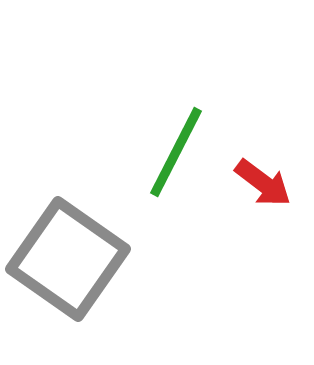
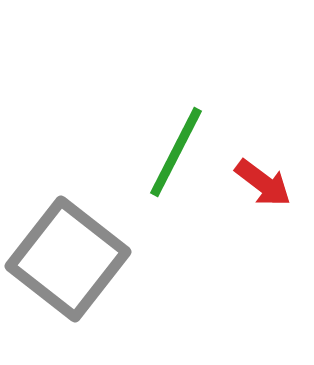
gray square: rotated 3 degrees clockwise
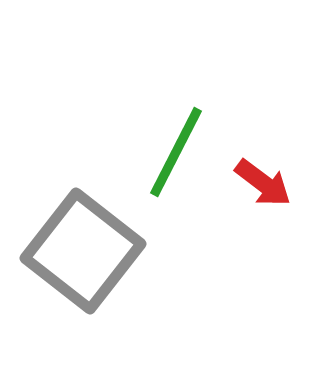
gray square: moved 15 px right, 8 px up
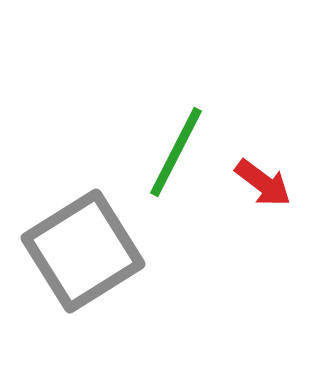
gray square: rotated 20 degrees clockwise
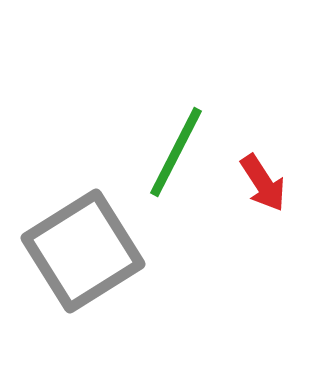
red arrow: rotated 20 degrees clockwise
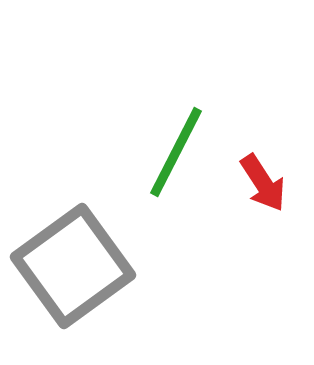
gray square: moved 10 px left, 15 px down; rotated 4 degrees counterclockwise
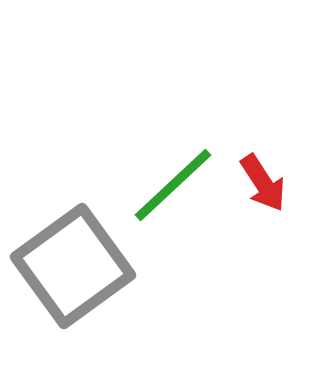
green line: moved 3 px left, 33 px down; rotated 20 degrees clockwise
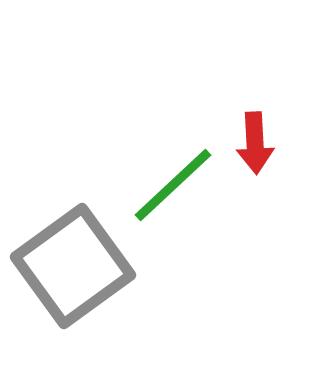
red arrow: moved 8 px left, 40 px up; rotated 30 degrees clockwise
